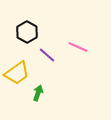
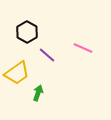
pink line: moved 5 px right, 1 px down
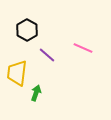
black hexagon: moved 2 px up
yellow trapezoid: rotated 132 degrees clockwise
green arrow: moved 2 px left
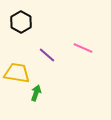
black hexagon: moved 6 px left, 8 px up
yellow trapezoid: rotated 92 degrees clockwise
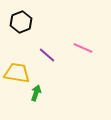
black hexagon: rotated 10 degrees clockwise
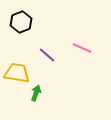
pink line: moved 1 px left
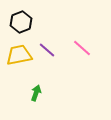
pink line: rotated 18 degrees clockwise
purple line: moved 5 px up
yellow trapezoid: moved 2 px right, 18 px up; rotated 20 degrees counterclockwise
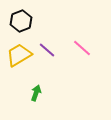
black hexagon: moved 1 px up
yellow trapezoid: rotated 20 degrees counterclockwise
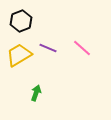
purple line: moved 1 px right, 2 px up; rotated 18 degrees counterclockwise
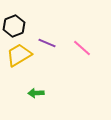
black hexagon: moved 7 px left, 5 px down
purple line: moved 1 px left, 5 px up
green arrow: rotated 112 degrees counterclockwise
